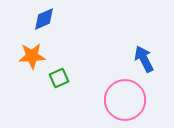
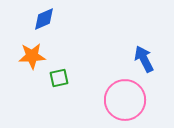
green square: rotated 12 degrees clockwise
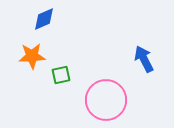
green square: moved 2 px right, 3 px up
pink circle: moved 19 px left
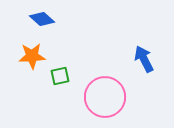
blue diamond: moved 2 px left; rotated 65 degrees clockwise
green square: moved 1 px left, 1 px down
pink circle: moved 1 px left, 3 px up
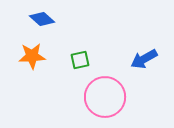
blue arrow: rotated 92 degrees counterclockwise
green square: moved 20 px right, 16 px up
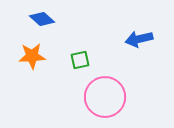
blue arrow: moved 5 px left, 20 px up; rotated 16 degrees clockwise
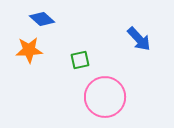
blue arrow: rotated 120 degrees counterclockwise
orange star: moved 3 px left, 6 px up
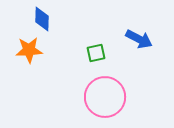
blue diamond: rotated 50 degrees clockwise
blue arrow: rotated 20 degrees counterclockwise
green square: moved 16 px right, 7 px up
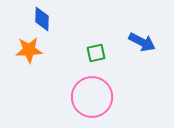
blue arrow: moved 3 px right, 3 px down
pink circle: moved 13 px left
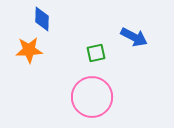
blue arrow: moved 8 px left, 5 px up
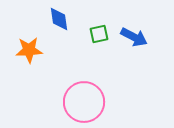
blue diamond: moved 17 px right; rotated 10 degrees counterclockwise
green square: moved 3 px right, 19 px up
pink circle: moved 8 px left, 5 px down
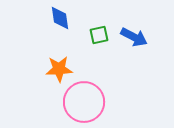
blue diamond: moved 1 px right, 1 px up
green square: moved 1 px down
orange star: moved 30 px right, 19 px down
